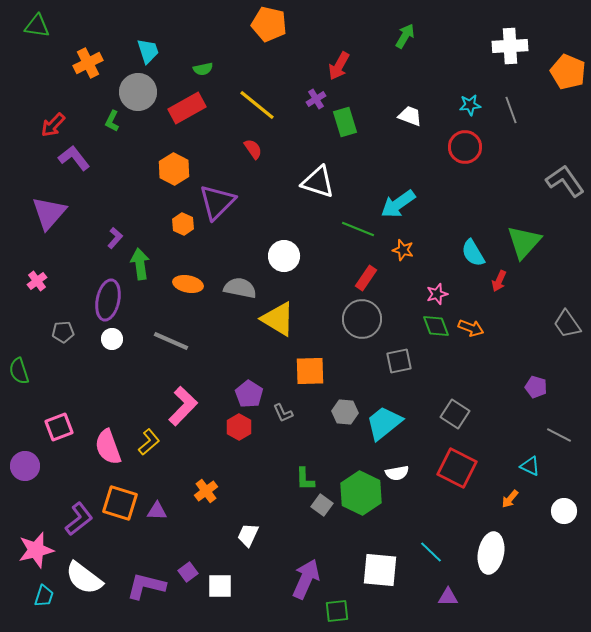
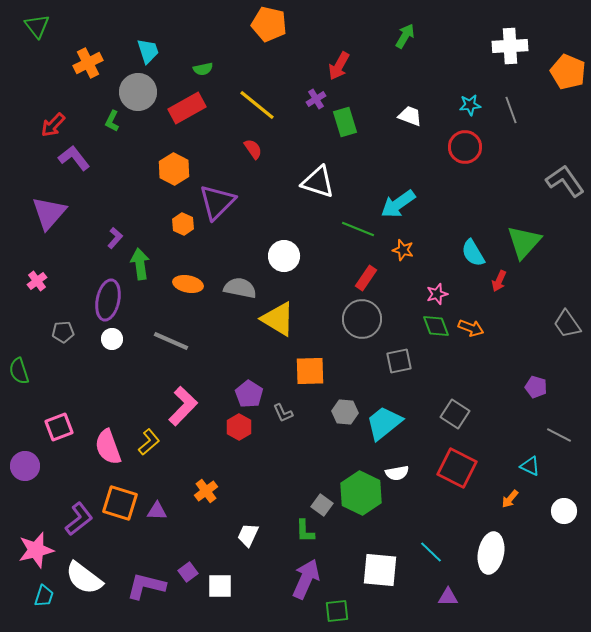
green triangle at (37, 26): rotated 44 degrees clockwise
green L-shape at (305, 479): moved 52 px down
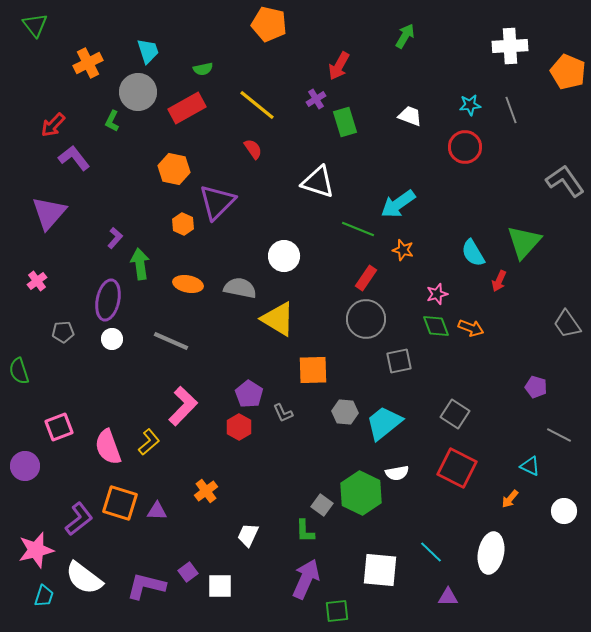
green triangle at (37, 26): moved 2 px left, 1 px up
orange hexagon at (174, 169): rotated 16 degrees counterclockwise
gray circle at (362, 319): moved 4 px right
orange square at (310, 371): moved 3 px right, 1 px up
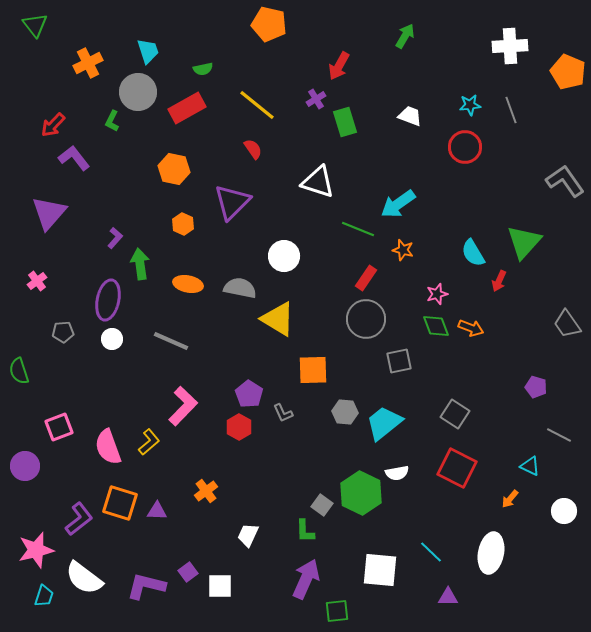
purple triangle at (217, 202): moved 15 px right
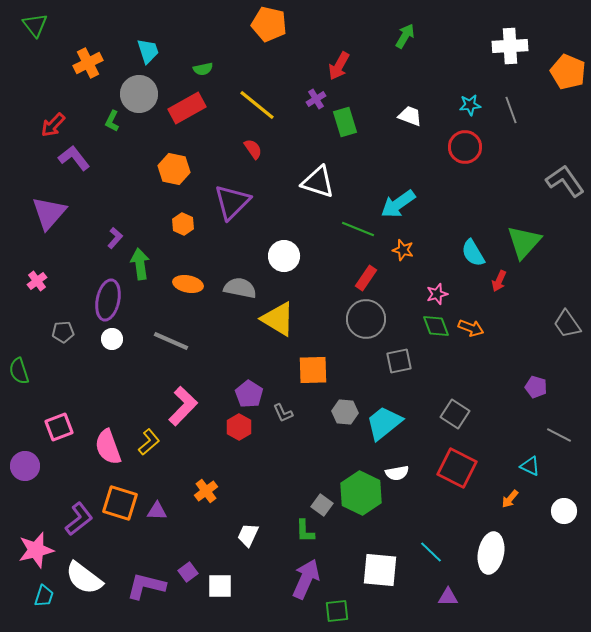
gray circle at (138, 92): moved 1 px right, 2 px down
